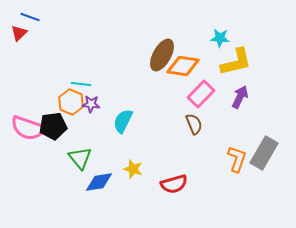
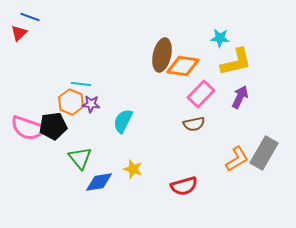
brown ellipse: rotated 16 degrees counterclockwise
brown semicircle: rotated 100 degrees clockwise
orange L-shape: rotated 40 degrees clockwise
red semicircle: moved 10 px right, 2 px down
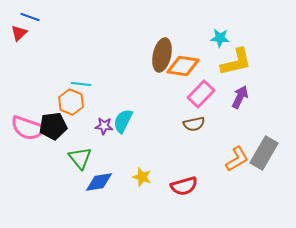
purple star: moved 13 px right, 22 px down
yellow star: moved 9 px right, 8 px down
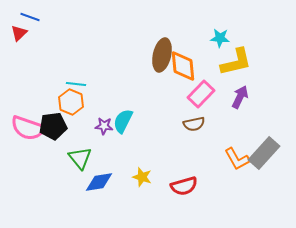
orange diamond: rotated 76 degrees clockwise
cyan line: moved 5 px left
gray rectangle: rotated 12 degrees clockwise
orange L-shape: rotated 92 degrees clockwise
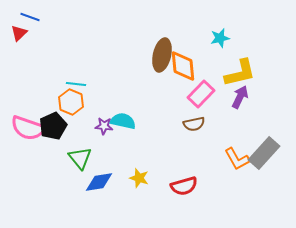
cyan star: rotated 18 degrees counterclockwise
yellow L-shape: moved 4 px right, 11 px down
cyan semicircle: rotated 75 degrees clockwise
black pentagon: rotated 16 degrees counterclockwise
yellow star: moved 3 px left, 1 px down
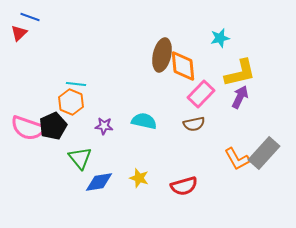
cyan semicircle: moved 21 px right
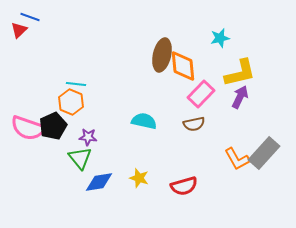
red triangle: moved 3 px up
purple star: moved 16 px left, 11 px down
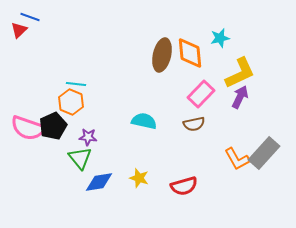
orange diamond: moved 7 px right, 13 px up
yellow L-shape: rotated 12 degrees counterclockwise
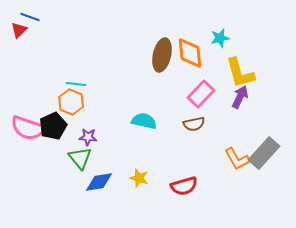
yellow L-shape: rotated 100 degrees clockwise
